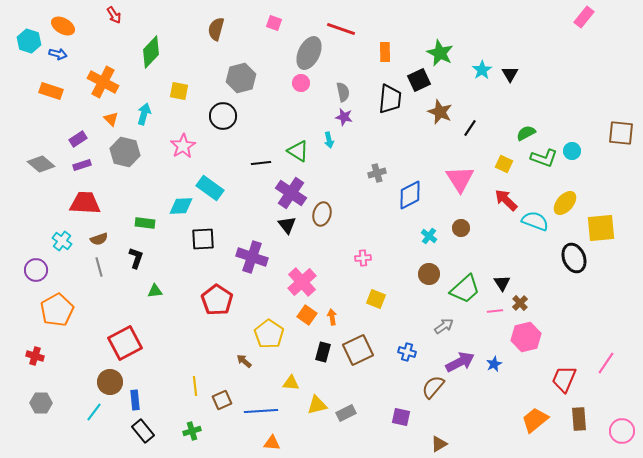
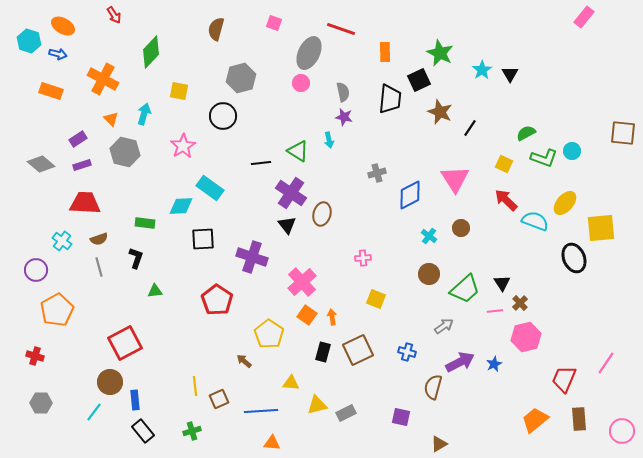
orange cross at (103, 82): moved 3 px up
brown square at (621, 133): moved 2 px right
pink triangle at (460, 179): moved 5 px left
brown semicircle at (433, 387): rotated 25 degrees counterclockwise
brown square at (222, 400): moved 3 px left, 1 px up
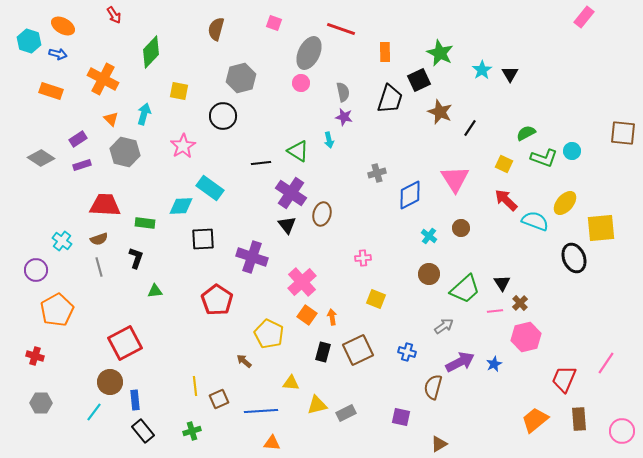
black trapezoid at (390, 99): rotated 12 degrees clockwise
gray diamond at (41, 164): moved 6 px up; rotated 8 degrees counterclockwise
red trapezoid at (85, 203): moved 20 px right, 2 px down
yellow pentagon at (269, 334): rotated 8 degrees counterclockwise
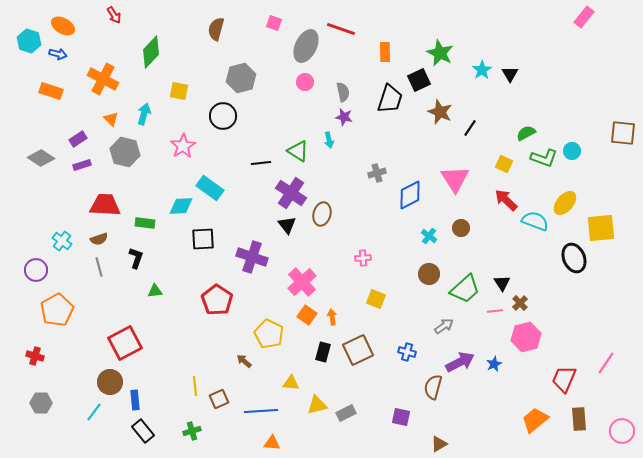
gray ellipse at (309, 53): moved 3 px left, 7 px up
pink circle at (301, 83): moved 4 px right, 1 px up
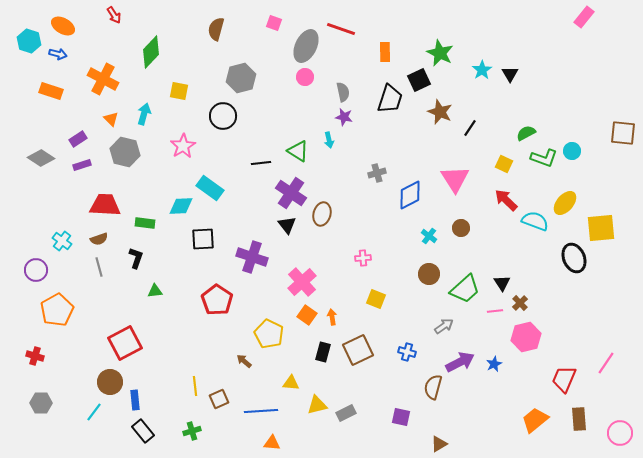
pink circle at (305, 82): moved 5 px up
pink circle at (622, 431): moved 2 px left, 2 px down
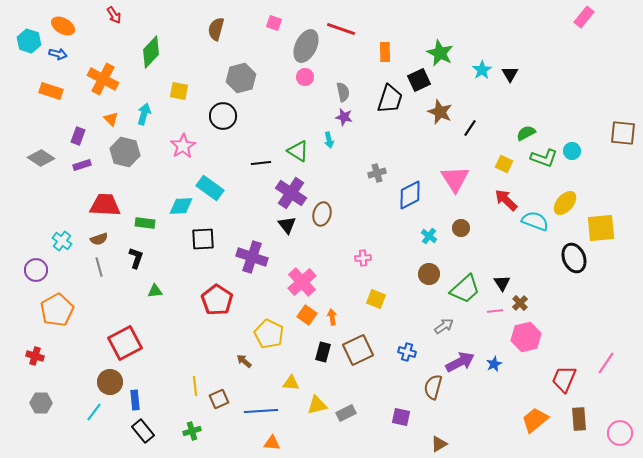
purple rectangle at (78, 139): moved 3 px up; rotated 36 degrees counterclockwise
